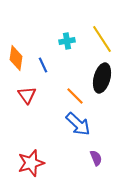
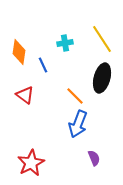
cyan cross: moved 2 px left, 2 px down
orange diamond: moved 3 px right, 6 px up
red triangle: moved 2 px left; rotated 18 degrees counterclockwise
blue arrow: rotated 68 degrees clockwise
purple semicircle: moved 2 px left
red star: rotated 12 degrees counterclockwise
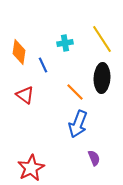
black ellipse: rotated 12 degrees counterclockwise
orange line: moved 4 px up
red star: moved 5 px down
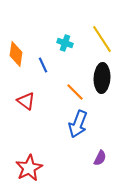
cyan cross: rotated 28 degrees clockwise
orange diamond: moved 3 px left, 2 px down
red triangle: moved 1 px right, 6 px down
purple semicircle: moved 6 px right; rotated 49 degrees clockwise
red star: moved 2 px left
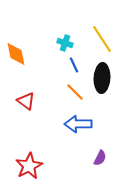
orange diamond: rotated 20 degrees counterclockwise
blue line: moved 31 px right
blue arrow: rotated 68 degrees clockwise
red star: moved 2 px up
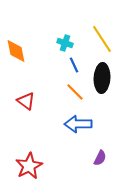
orange diamond: moved 3 px up
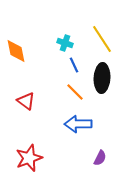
red star: moved 8 px up; rotated 8 degrees clockwise
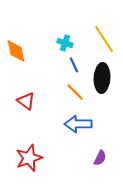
yellow line: moved 2 px right
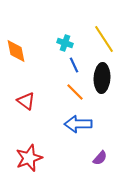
purple semicircle: rotated 14 degrees clockwise
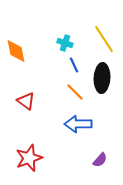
purple semicircle: moved 2 px down
